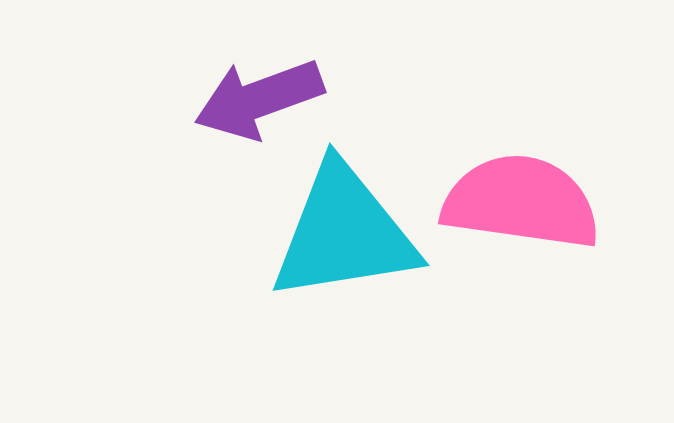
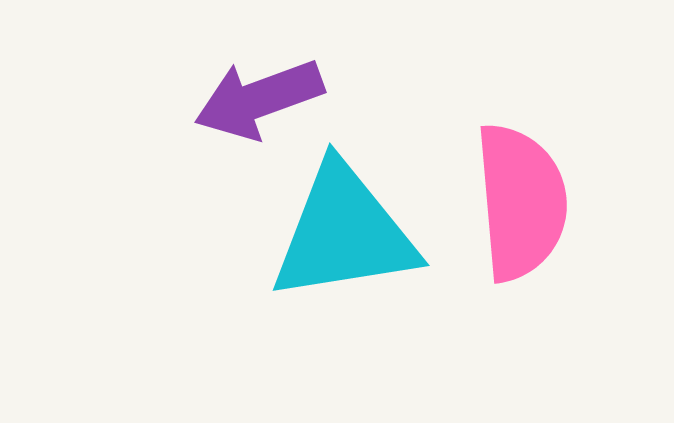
pink semicircle: rotated 77 degrees clockwise
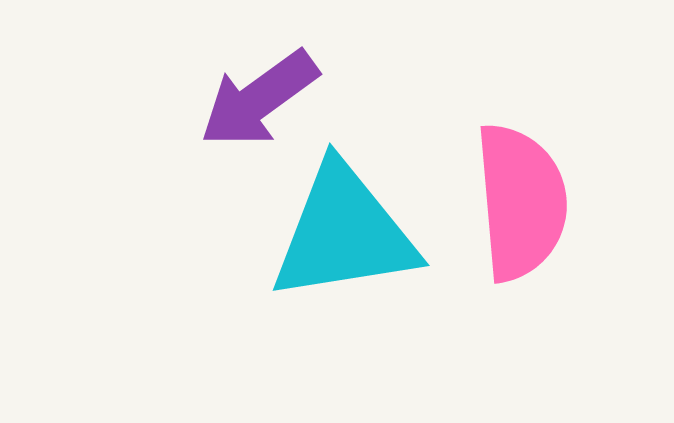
purple arrow: rotated 16 degrees counterclockwise
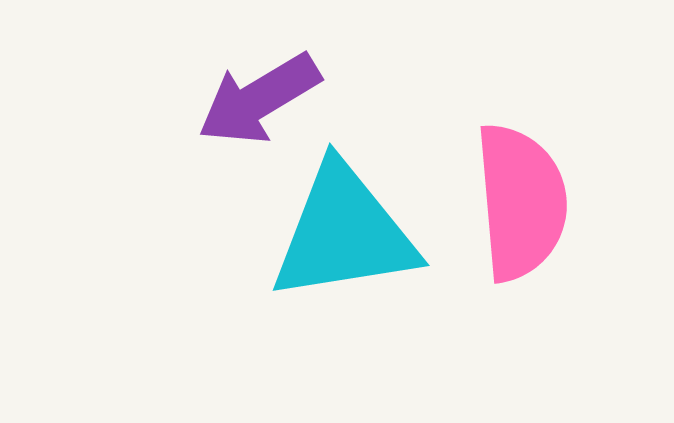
purple arrow: rotated 5 degrees clockwise
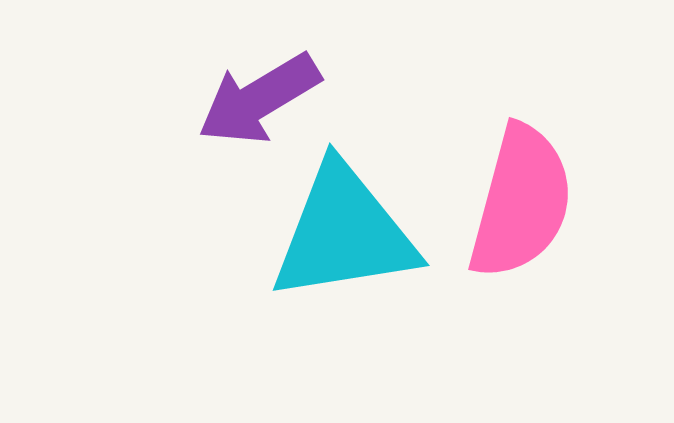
pink semicircle: rotated 20 degrees clockwise
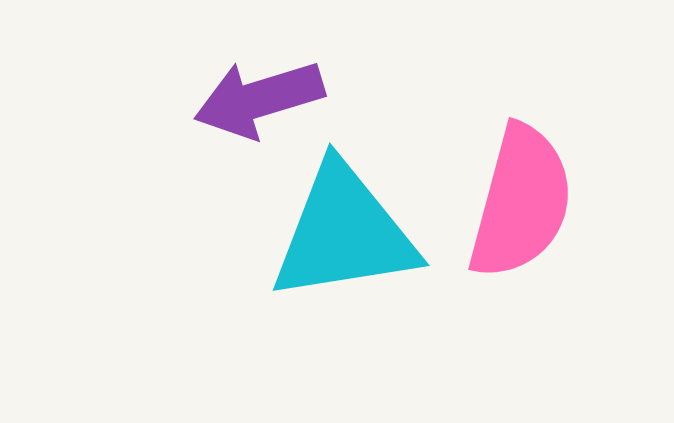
purple arrow: rotated 14 degrees clockwise
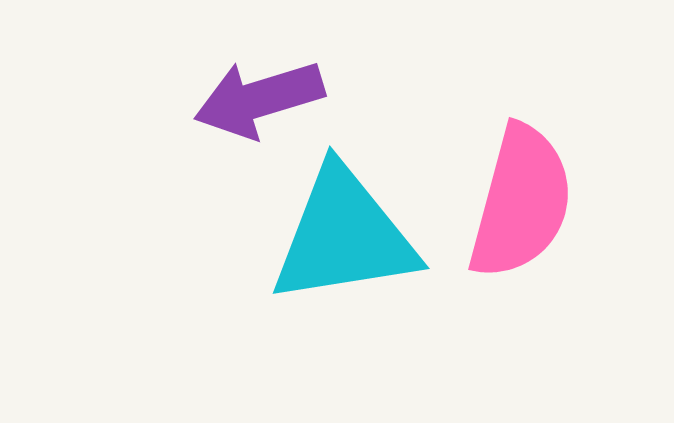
cyan triangle: moved 3 px down
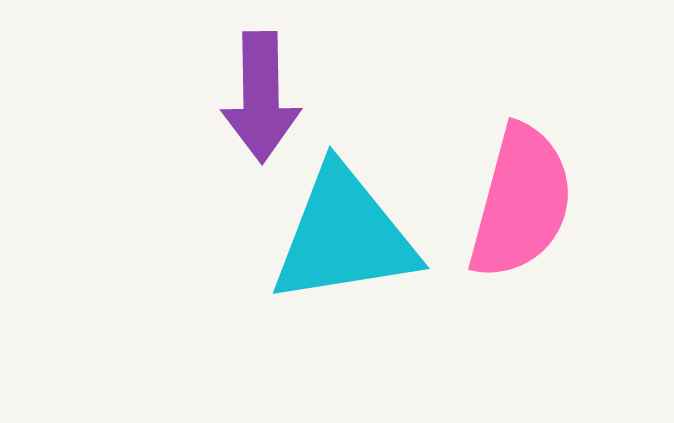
purple arrow: moved 2 px right, 2 px up; rotated 74 degrees counterclockwise
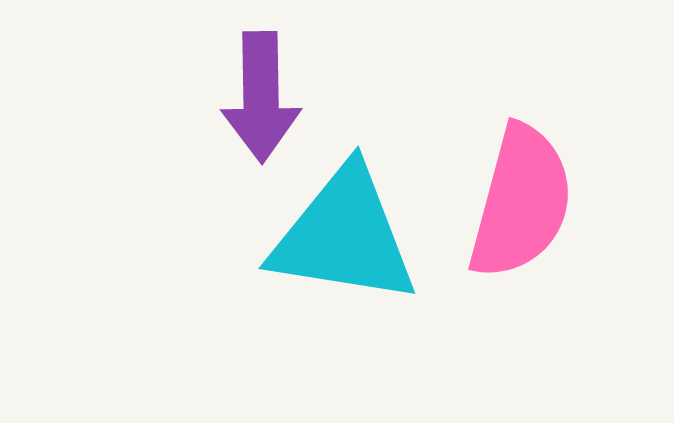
cyan triangle: rotated 18 degrees clockwise
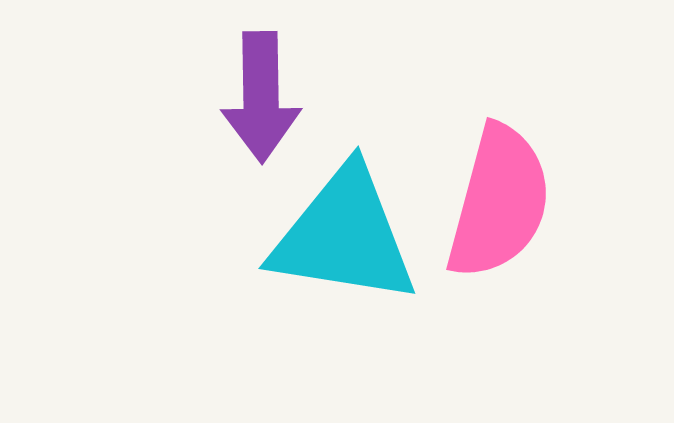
pink semicircle: moved 22 px left
